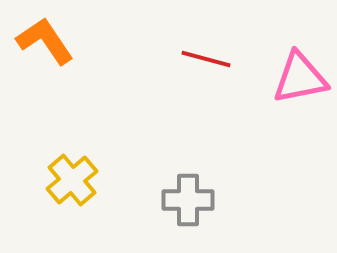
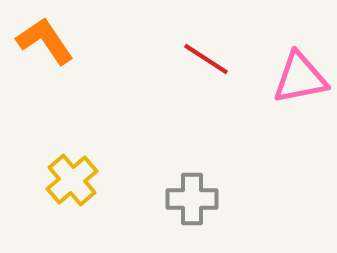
red line: rotated 18 degrees clockwise
gray cross: moved 4 px right, 1 px up
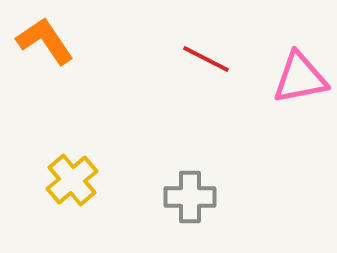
red line: rotated 6 degrees counterclockwise
gray cross: moved 2 px left, 2 px up
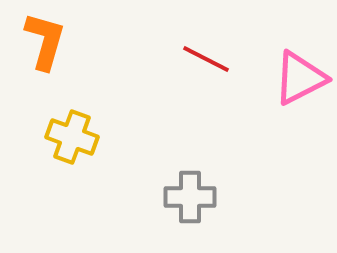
orange L-shape: rotated 50 degrees clockwise
pink triangle: rotated 16 degrees counterclockwise
yellow cross: moved 43 px up; rotated 30 degrees counterclockwise
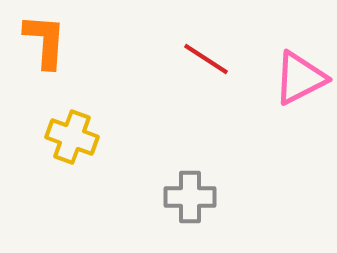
orange L-shape: rotated 12 degrees counterclockwise
red line: rotated 6 degrees clockwise
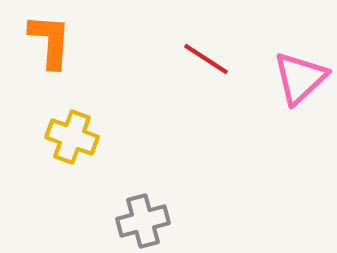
orange L-shape: moved 5 px right
pink triangle: rotated 16 degrees counterclockwise
gray cross: moved 47 px left, 24 px down; rotated 15 degrees counterclockwise
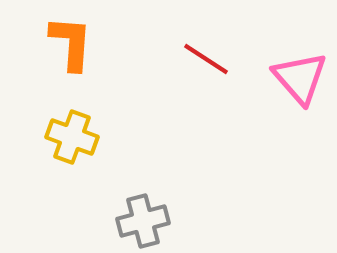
orange L-shape: moved 21 px right, 2 px down
pink triangle: rotated 28 degrees counterclockwise
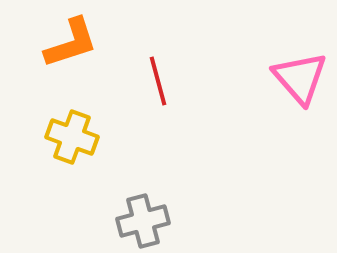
orange L-shape: rotated 68 degrees clockwise
red line: moved 48 px left, 22 px down; rotated 42 degrees clockwise
